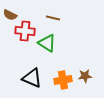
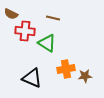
brown semicircle: moved 1 px right, 1 px up
orange cross: moved 3 px right, 11 px up
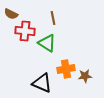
brown line: rotated 64 degrees clockwise
black triangle: moved 10 px right, 5 px down
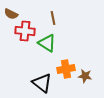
brown star: rotated 16 degrees clockwise
black triangle: rotated 15 degrees clockwise
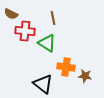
orange cross: moved 2 px up; rotated 18 degrees clockwise
black triangle: moved 1 px right, 1 px down
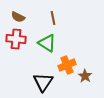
brown semicircle: moved 7 px right, 3 px down
red cross: moved 9 px left, 8 px down
orange cross: moved 1 px right, 2 px up; rotated 30 degrees counterclockwise
brown star: rotated 24 degrees clockwise
black triangle: moved 2 px up; rotated 25 degrees clockwise
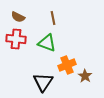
green triangle: rotated 12 degrees counterclockwise
